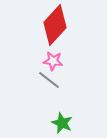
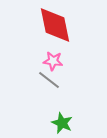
red diamond: rotated 54 degrees counterclockwise
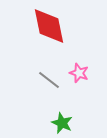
red diamond: moved 6 px left, 1 px down
pink star: moved 26 px right, 12 px down; rotated 12 degrees clockwise
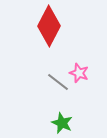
red diamond: rotated 39 degrees clockwise
gray line: moved 9 px right, 2 px down
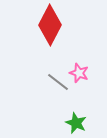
red diamond: moved 1 px right, 1 px up
green star: moved 14 px right
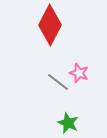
green star: moved 8 px left
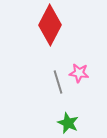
pink star: rotated 12 degrees counterclockwise
gray line: rotated 35 degrees clockwise
